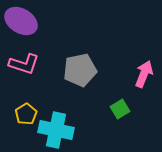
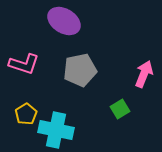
purple ellipse: moved 43 px right
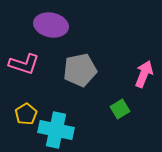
purple ellipse: moved 13 px left, 4 px down; rotated 20 degrees counterclockwise
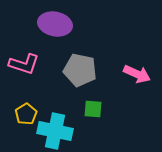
purple ellipse: moved 4 px right, 1 px up
gray pentagon: rotated 24 degrees clockwise
pink arrow: moved 7 px left; rotated 92 degrees clockwise
green square: moved 27 px left; rotated 36 degrees clockwise
cyan cross: moved 1 px left, 1 px down
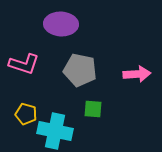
purple ellipse: moved 6 px right; rotated 8 degrees counterclockwise
pink arrow: rotated 28 degrees counterclockwise
yellow pentagon: rotated 25 degrees counterclockwise
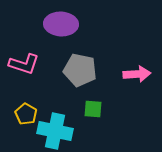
yellow pentagon: rotated 15 degrees clockwise
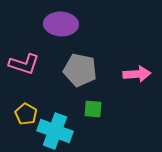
cyan cross: rotated 8 degrees clockwise
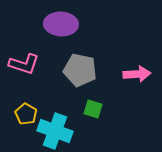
green square: rotated 12 degrees clockwise
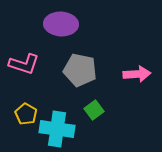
green square: moved 1 px right, 1 px down; rotated 36 degrees clockwise
cyan cross: moved 2 px right, 2 px up; rotated 12 degrees counterclockwise
